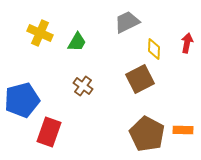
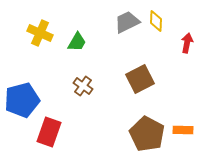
yellow diamond: moved 2 px right, 28 px up
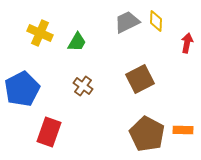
blue pentagon: moved 11 px up; rotated 12 degrees counterclockwise
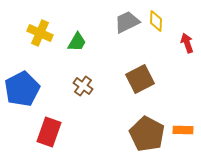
red arrow: rotated 30 degrees counterclockwise
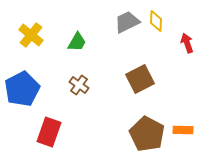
yellow cross: moved 9 px left, 2 px down; rotated 15 degrees clockwise
brown cross: moved 4 px left, 1 px up
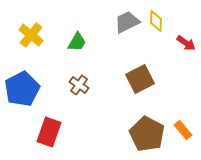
red arrow: moved 1 px left; rotated 144 degrees clockwise
orange rectangle: rotated 48 degrees clockwise
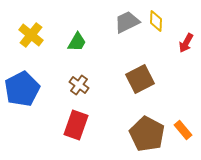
red arrow: rotated 84 degrees clockwise
red rectangle: moved 27 px right, 7 px up
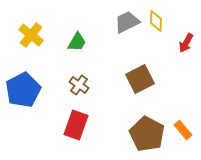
blue pentagon: moved 1 px right, 1 px down
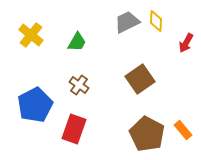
brown square: rotated 8 degrees counterclockwise
blue pentagon: moved 12 px right, 15 px down
red rectangle: moved 2 px left, 4 px down
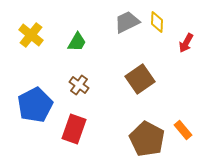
yellow diamond: moved 1 px right, 1 px down
brown pentagon: moved 5 px down
